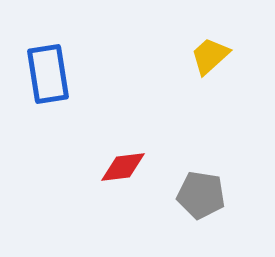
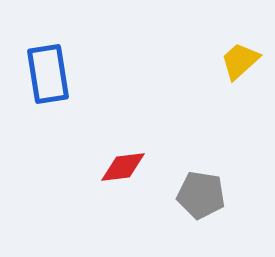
yellow trapezoid: moved 30 px right, 5 px down
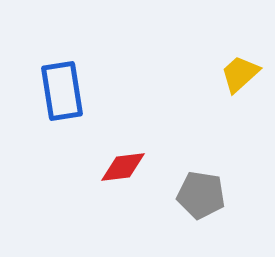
yellow trapezoid: moved 13 px down
blue rectangle: moved 14 px right, 17 px down
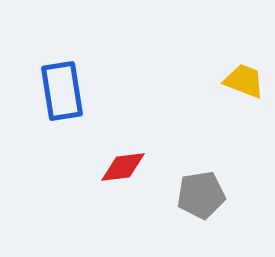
yellow trapezoid: moved 4 px right, 7 px down; rotated 63 degrees clockwise
gray pentagon: rotated 18 degrees counterclockwise
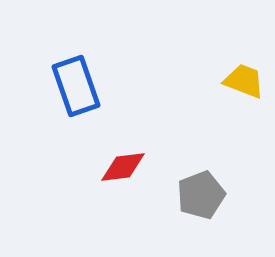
blue rectangle: moved 14 px right, 5 px up; rotated 10 degrees counterclockwise
gray pentagon: rotated 12 degrees counterclockwise
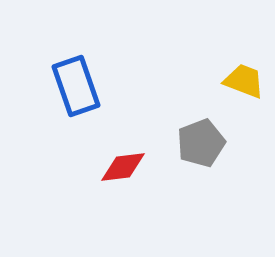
gray pentagon: moved 52 px up
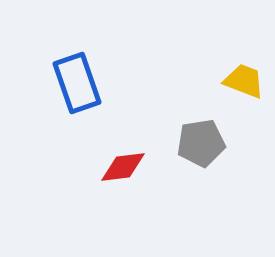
blue rectangle: moved 1 px right, 3 px up
gray pentagon: rotated 12 degrees clockwise
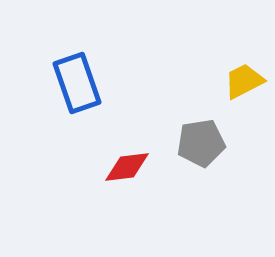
yellow trapezoid: rotated 48 degrees counterclockwise
red diamond: moved 4 px right
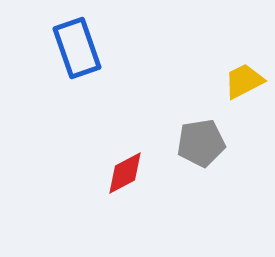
blue rectangle: moved 35 px up
red diamond: moved 2 px left, 6 px down; rotated 21 degrees counterclockwise
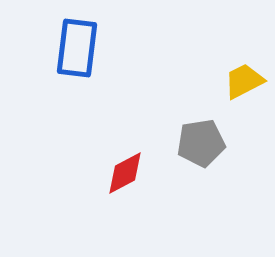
blue rectangle: rotated 26 degrees clockwise
